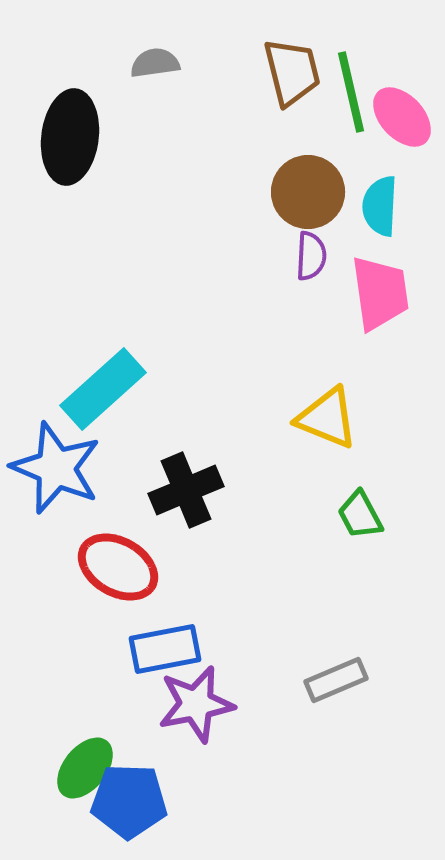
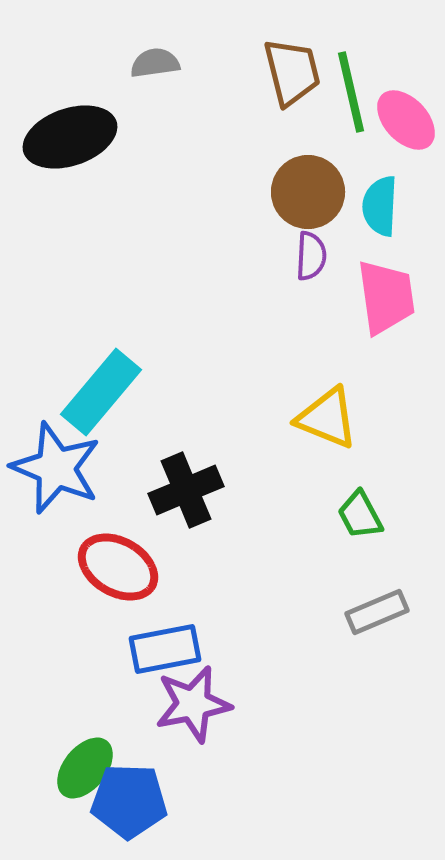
pink ellipse: moved 4 px right, 3 px down
black ellipse: rotated 64 degrees clockwise
pink trapezoid: moved 6 px right, 4 px down
cyan rectangle: moved 2 px left, 3 px down; rotated 8 degrees counterclockwise
gray rectangle: moved 41 px right, 68 px up
purple star: moved 3 px left
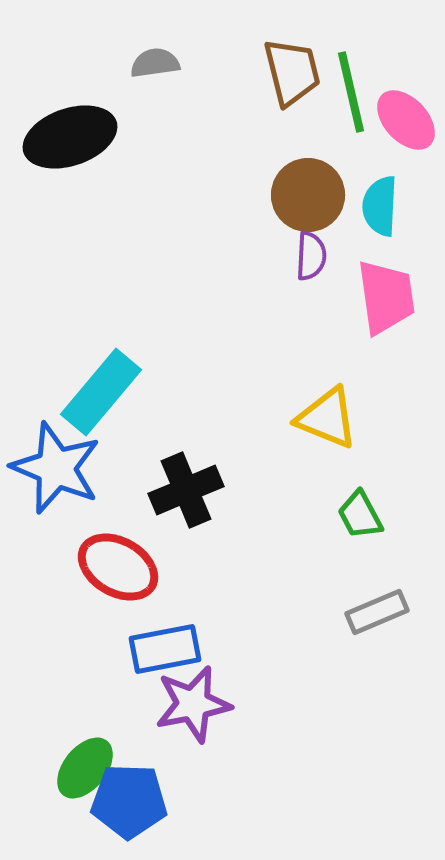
brown circle: moved 3 px down
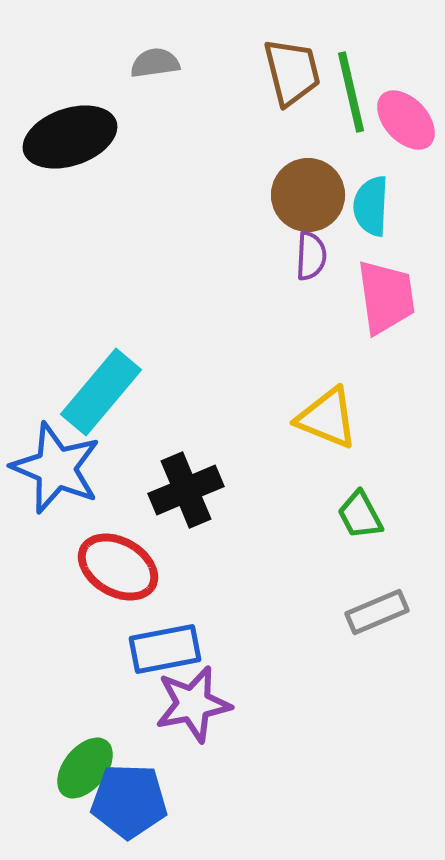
cyan semicircle: moved 9 px left
